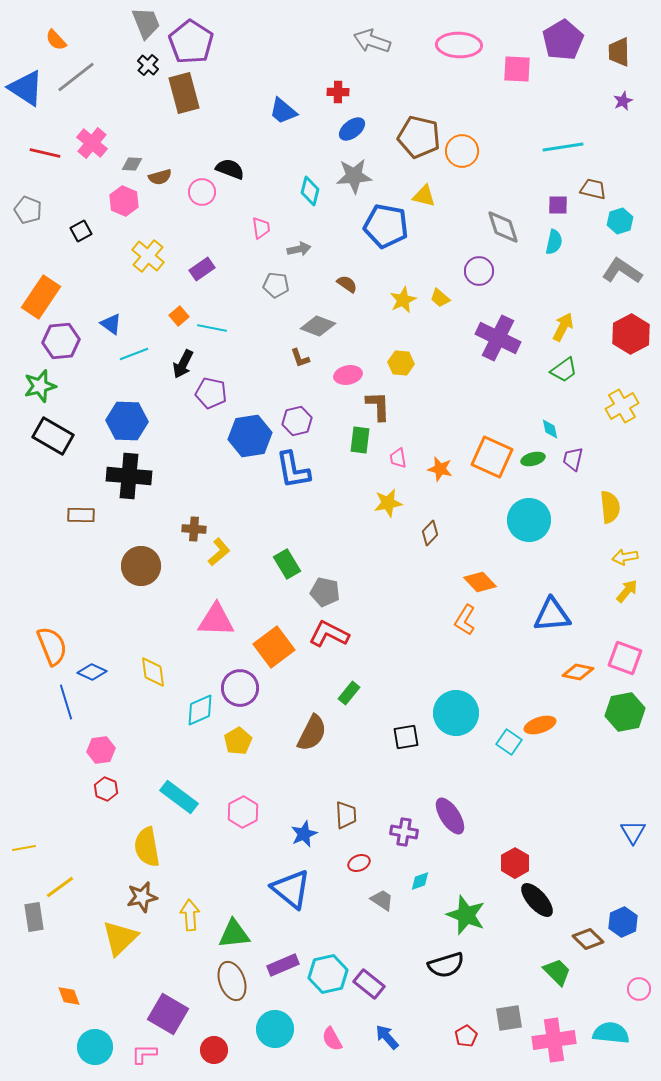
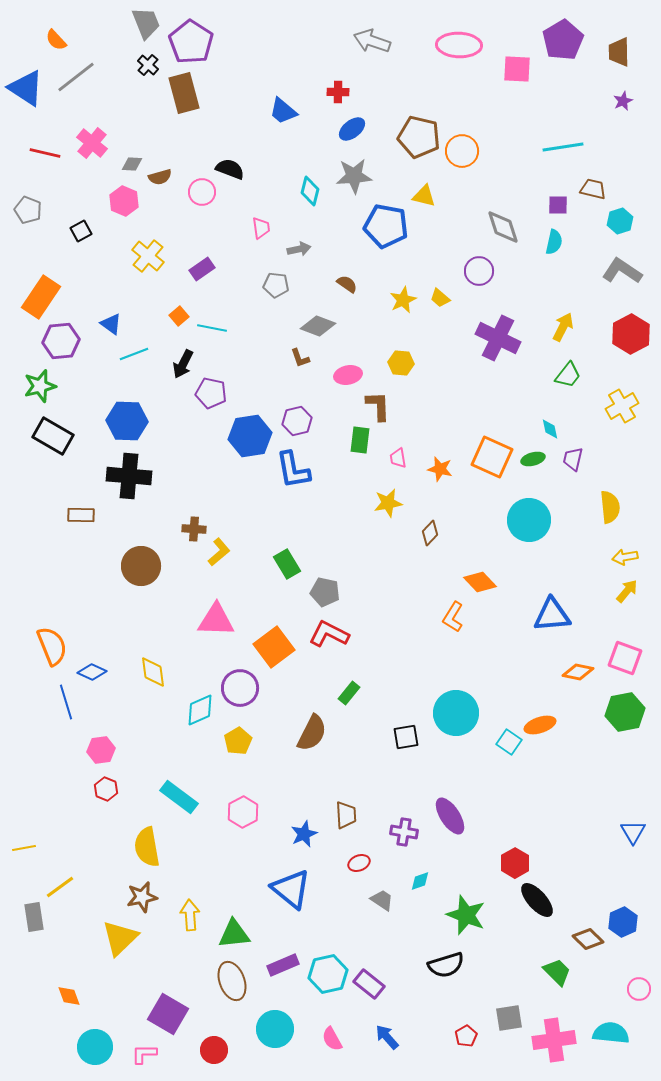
green trapezoid at (564, 370): moved 4 px right, 5 px down; rotated 16 degrees counterclockwise
orange L-shape at (465, 620): moved 12 px left, 3 px up
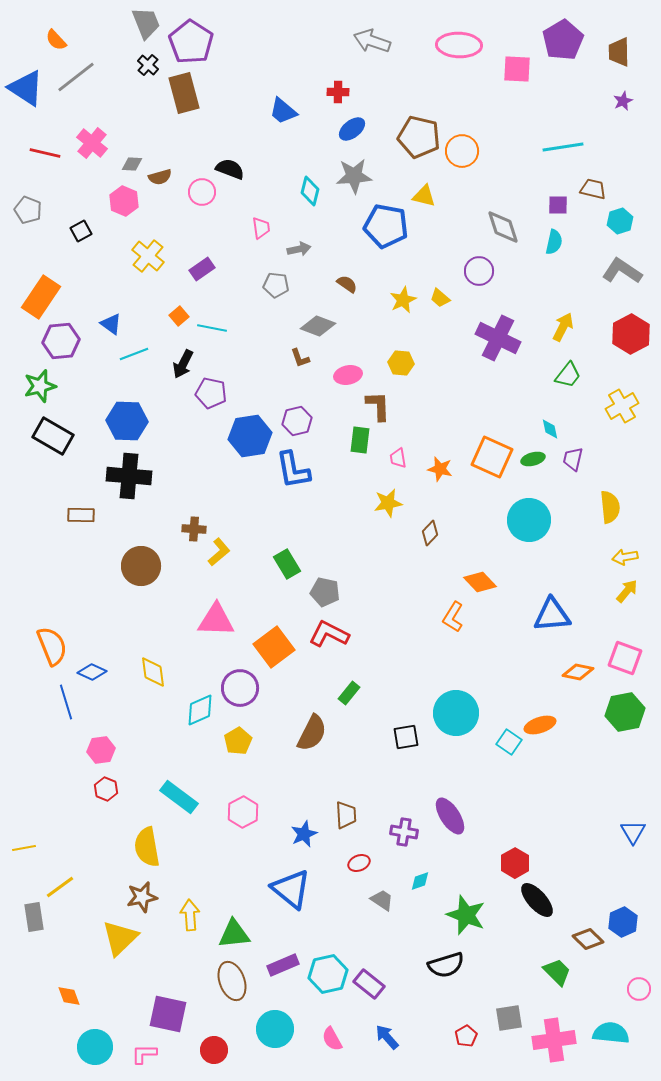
purple square at (168, 1014): rotated 18 degrees counterclockwise
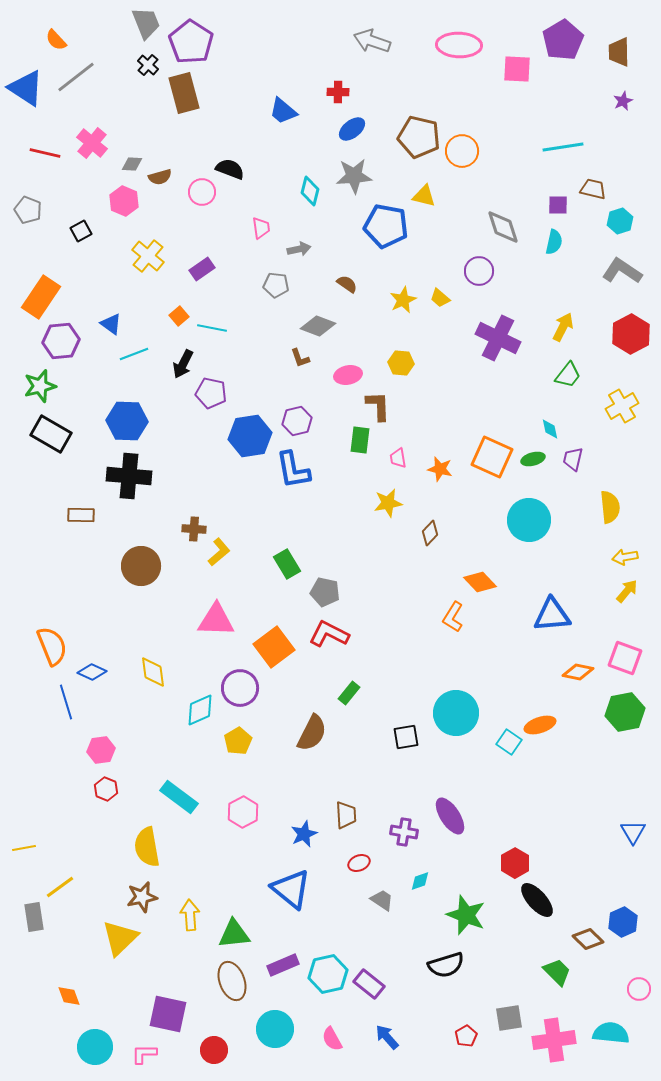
black rectangle at (53, 436): moved 2 px left, 2 px up
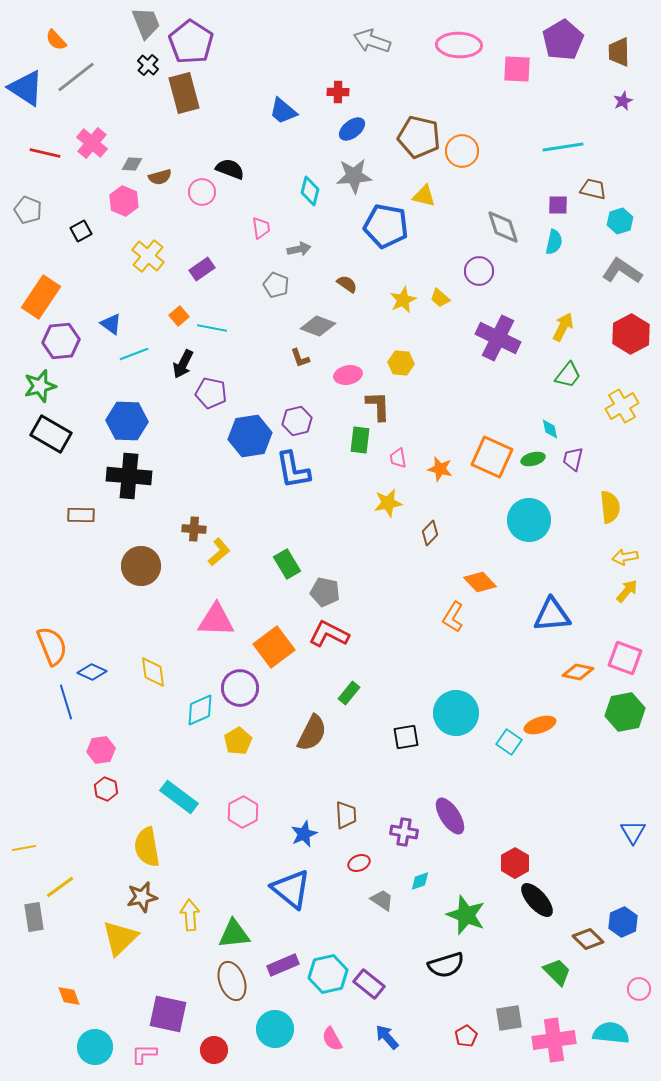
gray pentagon at (276, 285): rotated 15 degrees clockwise
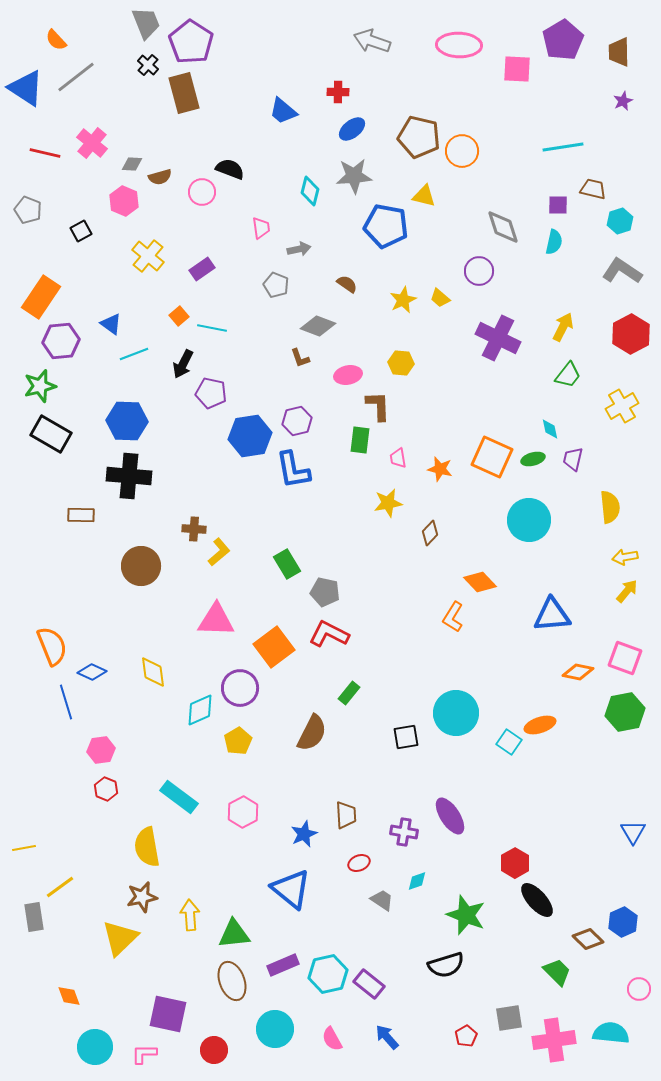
cyan diamond at (420, 881): moved 3 px left
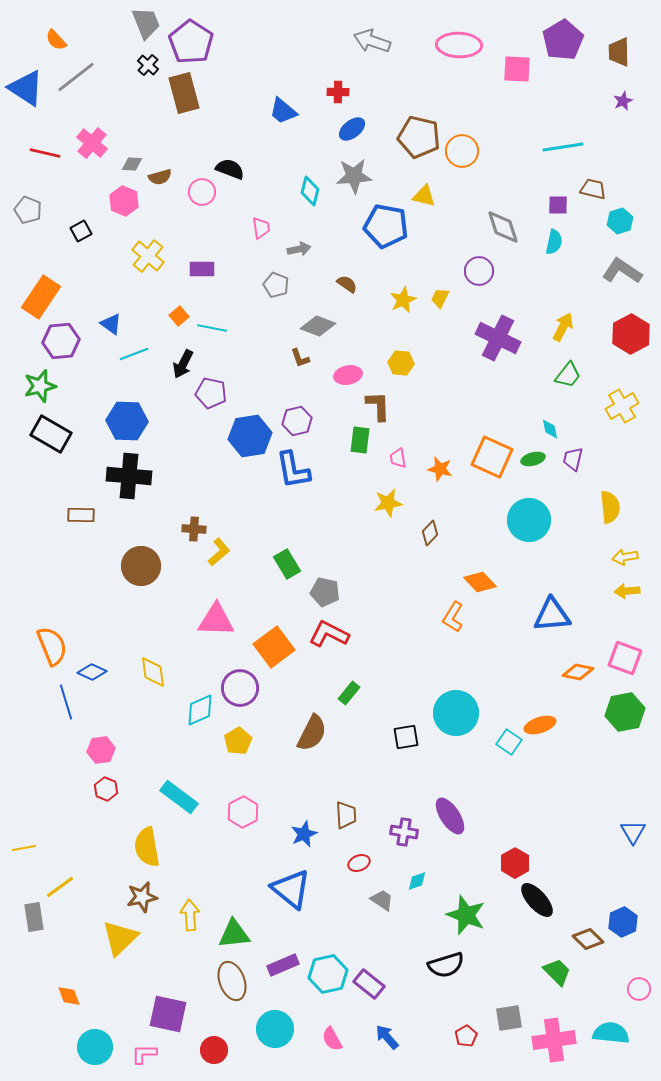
purple rectangle at (202, 269): rotated 35 degrees clockwise
yellow trapezoid at (440, 298): rotated 75 degrees clockwise
yellow arrow at (627, 591): rotated 135 degrees counterclockwise
